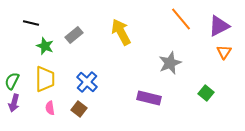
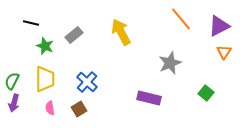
brown square: rotated 21 degrees clockwise
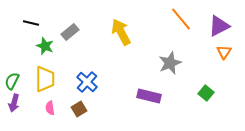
gray rectangle: moved 4 px left, 3 px up
purple rectangle: moved 2 px up
